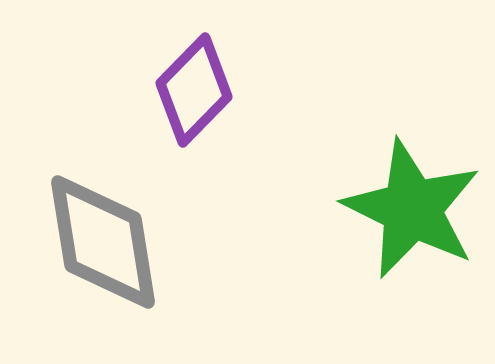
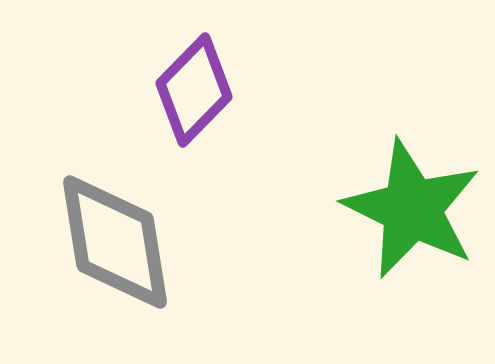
gray diamond: moved 12 px right
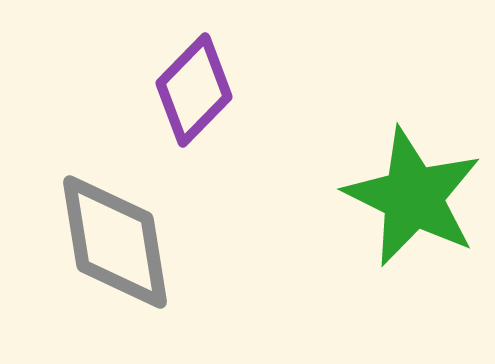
green star: moved 1 px right, 12 px up
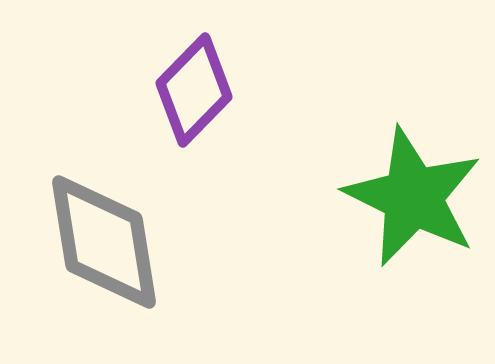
gray diamond: moved 11 px left
